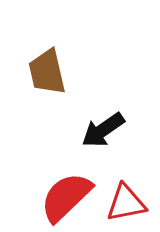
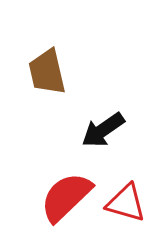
red triangle: rotated 27 degrees clockwise
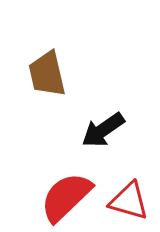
brown trapezoid: moved 2 px down
red triangle: moved 3 px right, 2 px up
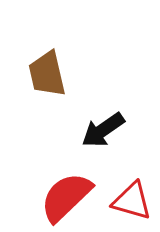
red triangle: moved 3 px right
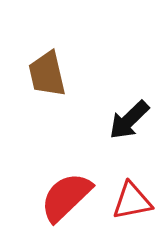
black arrow: moved 26 px right, 10 px up; rotated 9 degrees counterclockwise
red triangle: rotated 27 degrees counterclockwise
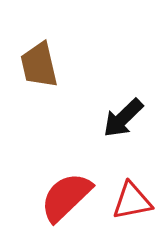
brown trapezoid: moved 8 px left, 9 px up
black arrow: moved 6 px left, 2 px up
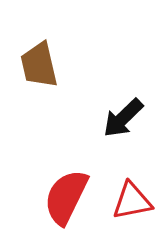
red semicircle: rotated 20 degrees counterclockwise
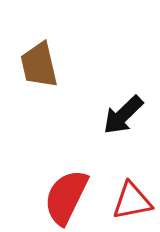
black arrow: moved 3 px up
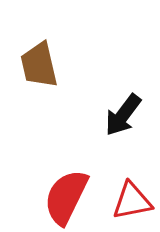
black arrow: rotated 9 degrees counterclockwise
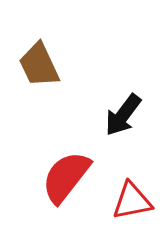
brown trapezoid: rotated 12 degrees counterclockwise
red semicircle: moved 20 px up; rotated 12 degrees clockwise
